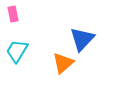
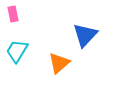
blue triangle: moved 3 px right, 4 px up
orange triangle: moved 4 px left
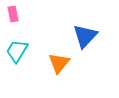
blue triangle: moved 1 px down
orange triangle: rotated 10 degrees counterclockwise
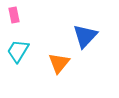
pink rectangle: moved 1 px right, 1 px down
cyan trapezoid: moved 1 px right
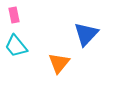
blue triangle: moved 1 px right, 2 px up
cyan trapezoid: moved 2 px left, 5 px up; rotated 70 degrees counterclockwise
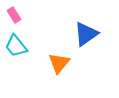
pink rectangle: rotated 21 degrees counterclockwise
blue triangle: rotated 12 degrees clockwise
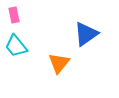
pink rectangle: rotated 21 degrees clockwise
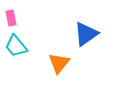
pink rectangle: moved 3 px left, 3 px down
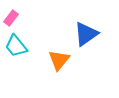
pink rectangle: rotated 49 degrees clockwise
orange triangle: moved 3 px up
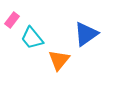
pink rectangle: moved 1 px right, 2 px down
cyan trapezoid: moved 16 px right, 8 px up
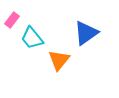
blue triangle: moved 1 px up
